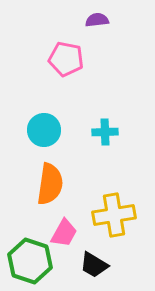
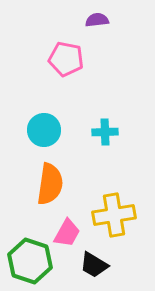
pink trapezoid: moved 3 px right
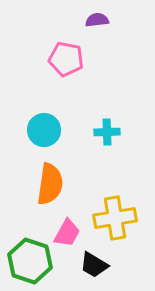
cyan cross: moved 2 px right
yellow cross: moved 1 px right, 3 px down
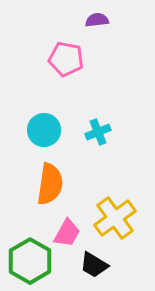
cyan cross: moved 9 px left; rotated 20 degrees counterclockwise
yellow cross: rotated 27 degrees counterclockwise
green hexagon: rotated 12 degrees clockwise
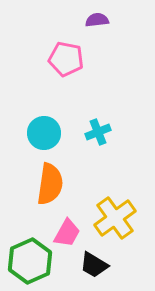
cyan circle: moved 3 px down
green hexagon: rotated 6 degrees clockwise
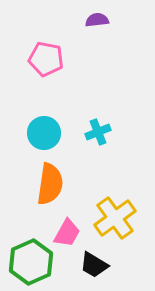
pink pentagon: moved 20 px left
green hexagon: moved 1 px right, 1 px down
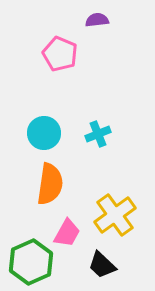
pink pentagon: moved 14 px right, 5 px up; rotated 12 degrees clockwise
cyan cross: moved 2 px down
yellow cross: moved 3 px up
black trapezoid: moved 8 px right; rotated 12 degrees clockwise
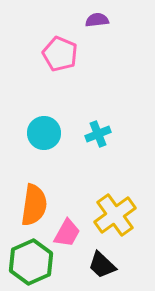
orange semicircle: moved 16 px left, 21 px down
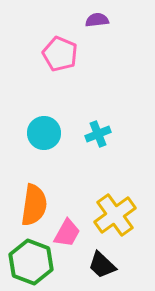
green hexagon: rotated 15 degrees counterclockwise
